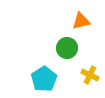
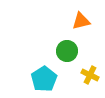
green circle: moved 3 px down
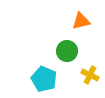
cyan pentagon: rotated 15 degrees counterclockwise
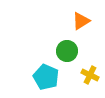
orange triangle: rotated 18 degrees counterclockwise
cyan pentagon: moved 2 px right, 2 px up
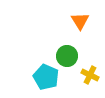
orange triangle: moved 1 px left; rotated 30 degrees counterclockwise
green circle: moved 5 px down
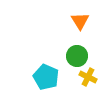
green circle: moved 10 px right
yellow cross: moved 2 px left, 2 px down
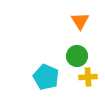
yellow cross: rotated 30 degrees counterclockwise
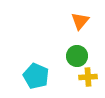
orange triangle: rotated 12 degrees clockwise
cyan pentagon: moved 10 px left, 1 px up
